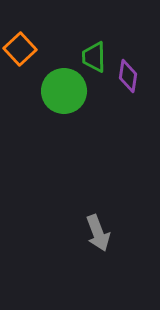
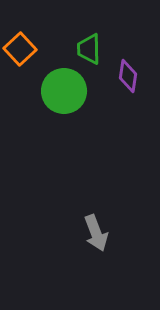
green trapezoid: moved 5 px left, 8 px up
gray arrow: moved 2 px left
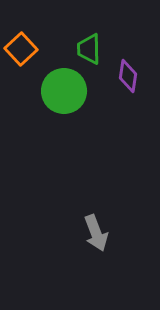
orange square: moved 1 px right
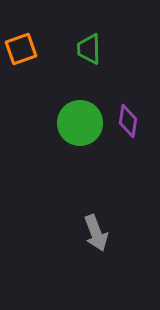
orange square: rotated 24 degrees clockwise
purple diamond: moved 45 px down
green circle: moved 16 px right, 32 px down
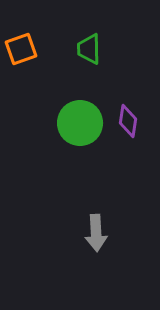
gray arrow: rotated 18 degrees clockwise
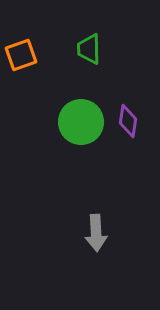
orange square: moved 6 px down
green circle: moved 1 px right, 1 px up
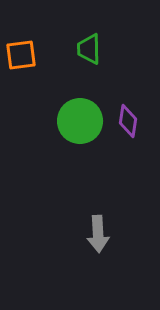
orange square: rotated 12 degrees clockwise
green circle: moved 1 px left, 1 px up
gray arrow: moved 2 px right, 1 px down
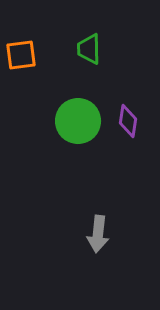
green circle: moved 2 px left
gray arrow: rotated 9 degrees clockwise
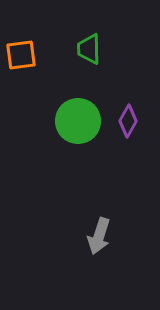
purple diamond: rotated 20 degrees clockwise
gray arrow: moved 1 px right, 2 px down; rotated 12 degrees clockwise
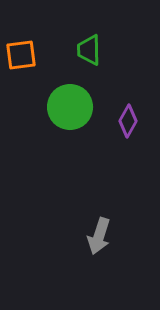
green trapezoid: moved 1 px down
green circle: moved 8 px left, 14 px up
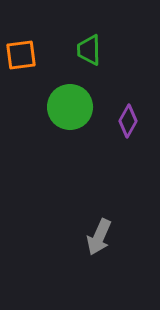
gray arrow: moved 1 px down; rotated 6 degrees clockwise
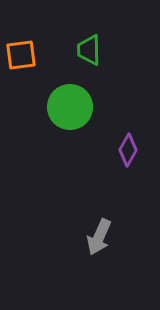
purple diamond: moved 29 px down
